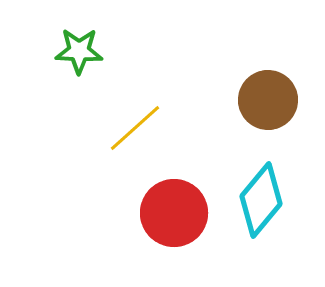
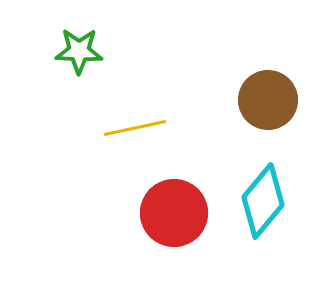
yellow line: rotated 30 degrees clockwise
cyan diamond: moved 2 px right, 1 px down
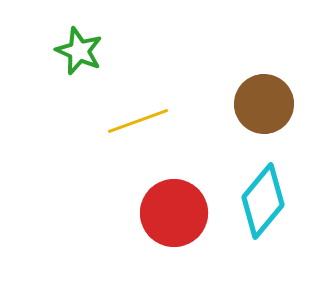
green star: rotated 21 degrees clockwise
brown circle: moved 4 px left, 4 px down
yellow line: moved 3 px right, 7 px up; rotated 8 degrees counterclockwise
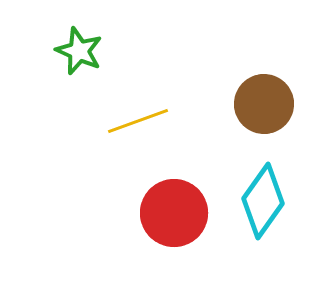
cyan diamond: rotated 4 degrees counterclockwise
